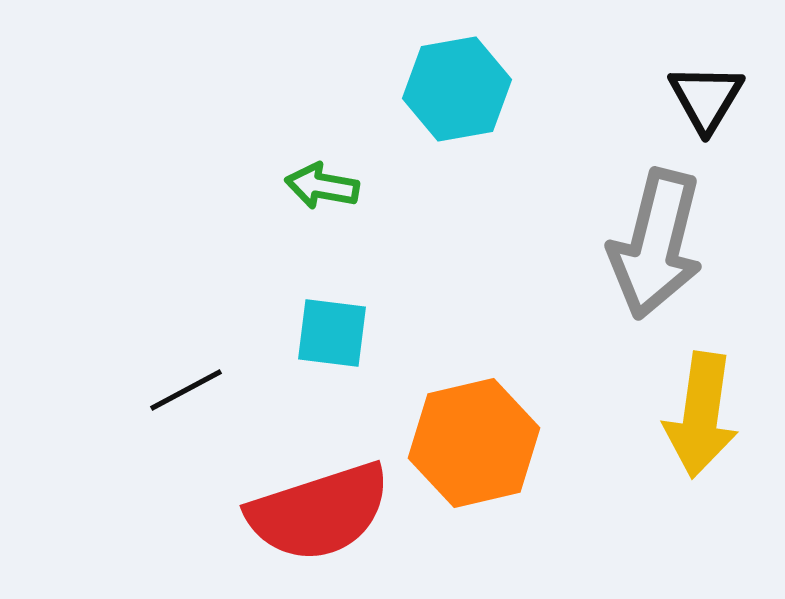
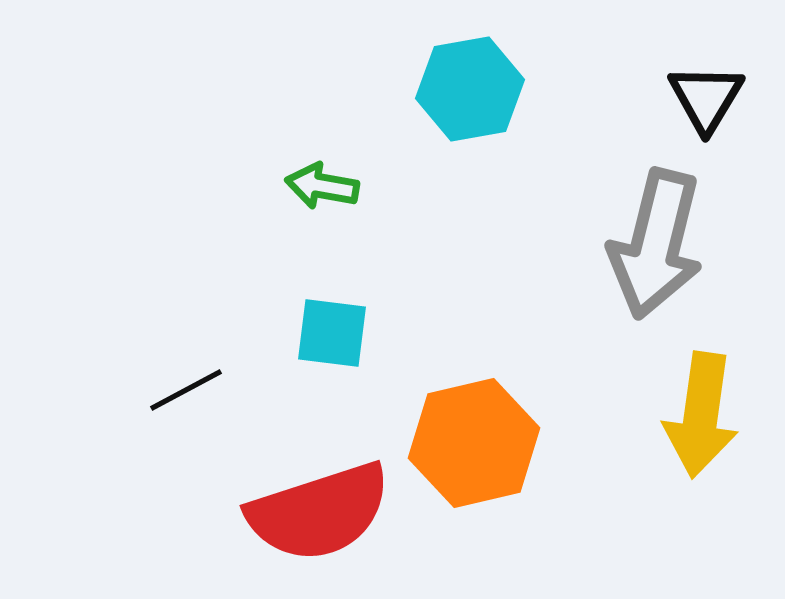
cyan hexagon: moved 13 px right
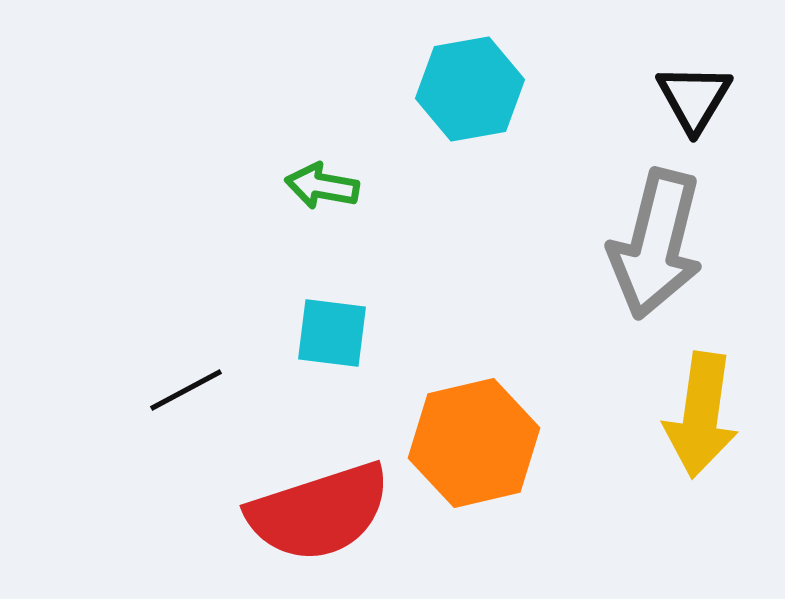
black triangle: moved 12 px left
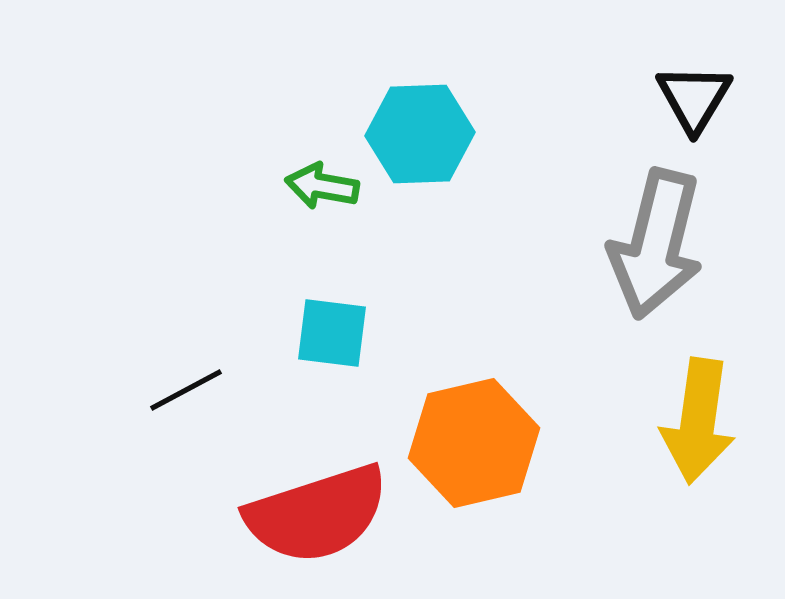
cyan hexagon: moved 50 px left, 45 px down; rotated 8 degrees clockwise
yellow arrow: moved 3 px left, 6 px down
red semicircle: moved 2 px left, 2 px down
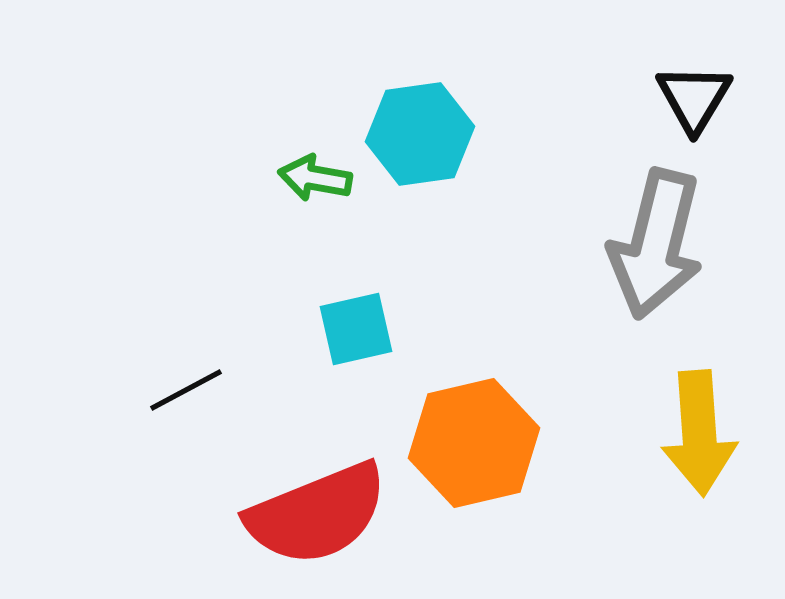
cyan hexagon: rotated 6 degrees counterclockwise
green arrow: moved 7 px left, 8 px up
cyan square: moved 24 px right, 4 px up; rotated 20 degrees counterclockwise
yellow arrow: moved 1 px right, 12 px down; rotated 12 degrees counterclockwise
red semicircle: rotated 4 degrees counterclockwise
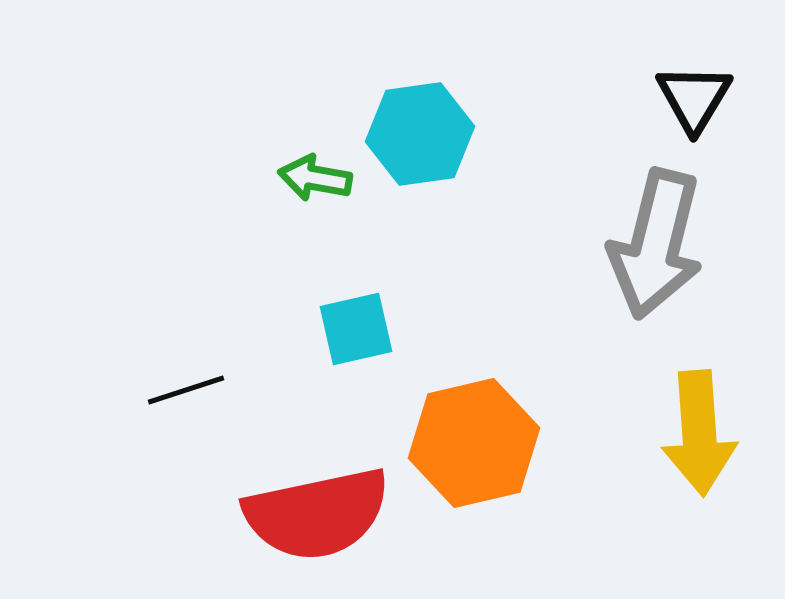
black line: rotated 10 degrees clockwise
red semicircle: rotated 10 degrees clockwise
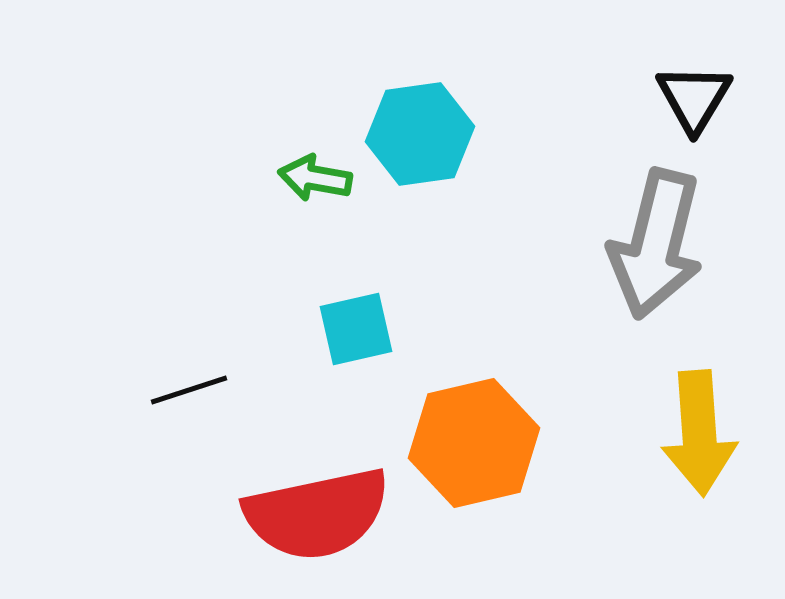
black line: moved 3 px right
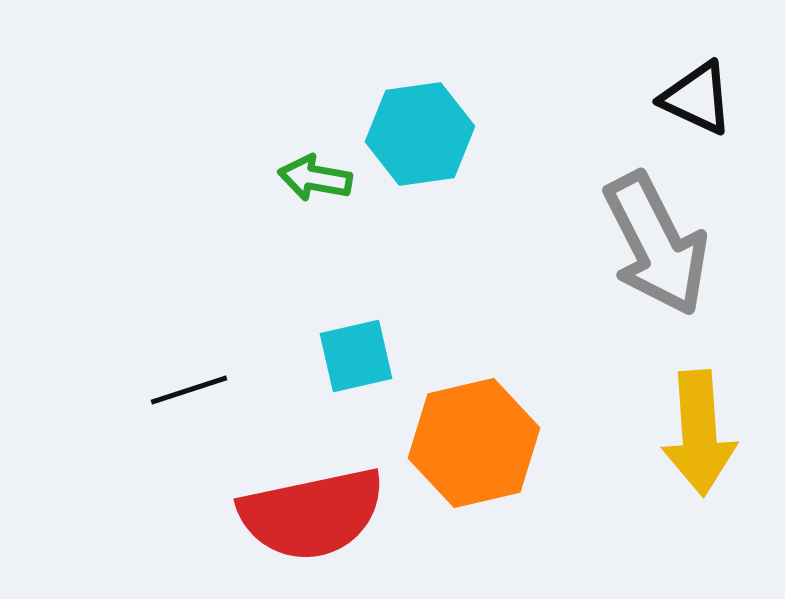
black triangle: moved 3 px right; rotated 36 degrees counterclockwise
gray arrow: rotated 41 degrees counterclockwise
cyan square: moved 27 px down
red semicircle: moved 5 px left
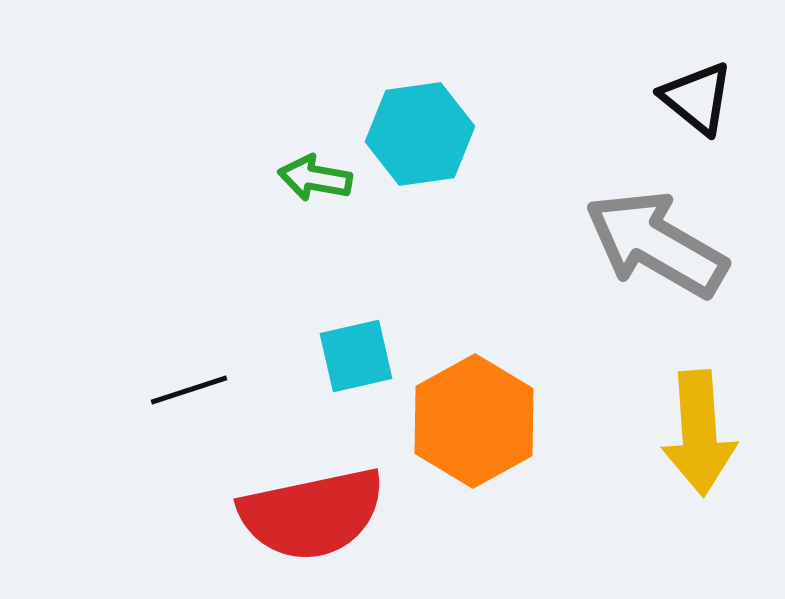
black triangle: rotated 14 degrees clockwise
gray arrow: rotated 147 degrees clockwise
orange hexagon: moved 22 px up; rotated 16 degrees counterclockwise
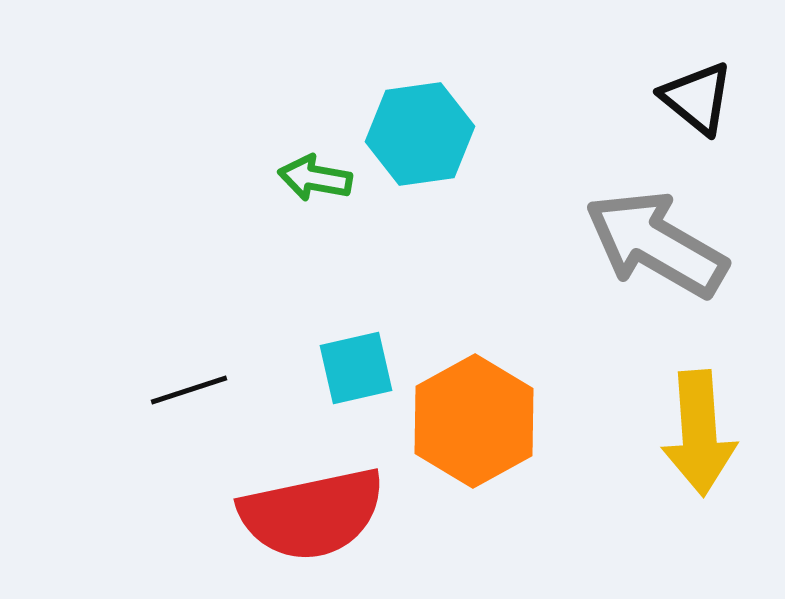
cyan square: moved 12 px down
